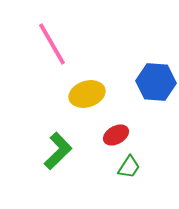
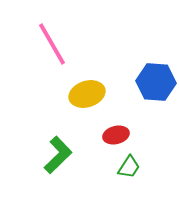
red ellipse: rotated 15 degrees clockwise
green L-shape: moved 4 px down
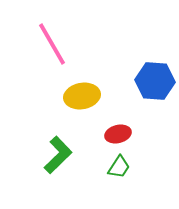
blue hexagon: moved 1 px left, 1 px up
yellow ellipse: moved 5 px left, 2 px down; rotated 8 degrees clockwise
red ellipse: moved 2 px right, 1 px up
green trapezoid: moved 10 px left
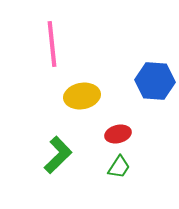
pink line: rotated 24 degrees clockwise
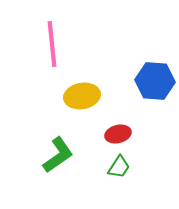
green L-shape: rotated 9 degrees clockwise
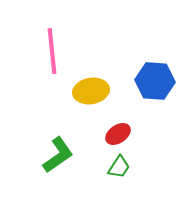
pink line: moved 7 px down
yellow ellipse: moved 9 px right, 5 px up
red ellipse: rotated 20 degrees counterclockwise
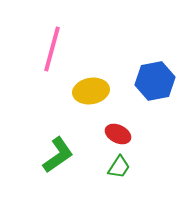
pink line: moved 2 px up; rotated 21 degrees clockwise
blue hexagon: rotated 15 degrees counterclockwise
red ellipse: rotated 60 degrees clockwise
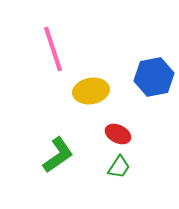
pink line: moved 1 px right; rotated 33 degrees counterclockwise
blue hexagon: moved 1 px left, 4 px up
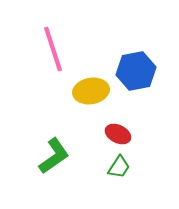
blue hexagon: moved 18 px left, 6 px up
green L-shape: moved 4 px left, 1 px down
